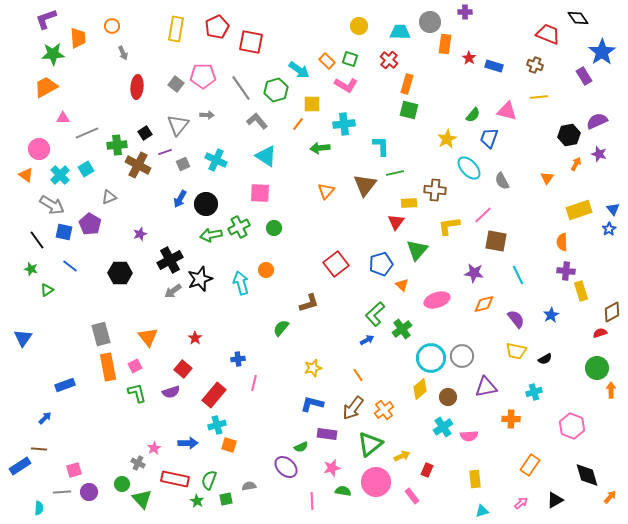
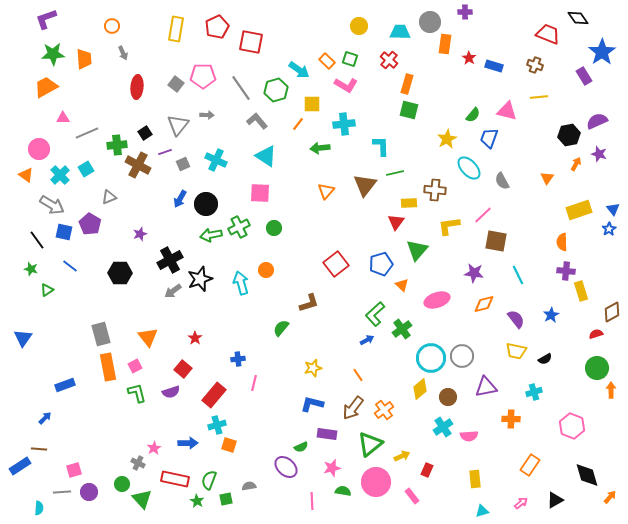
orange trapezoid at (78, 38): moved 6 px right, 21 px down
red semicircle at (600, 333): moved 4 px left, 1 px down
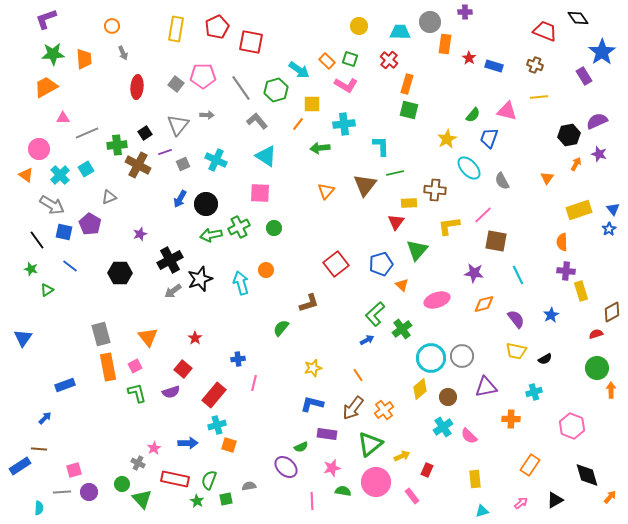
red trapezoid at (548, 34): moved 3 px left, 3 px up
pink semicircle at (469, 436): rotated 48 degrees clockwise
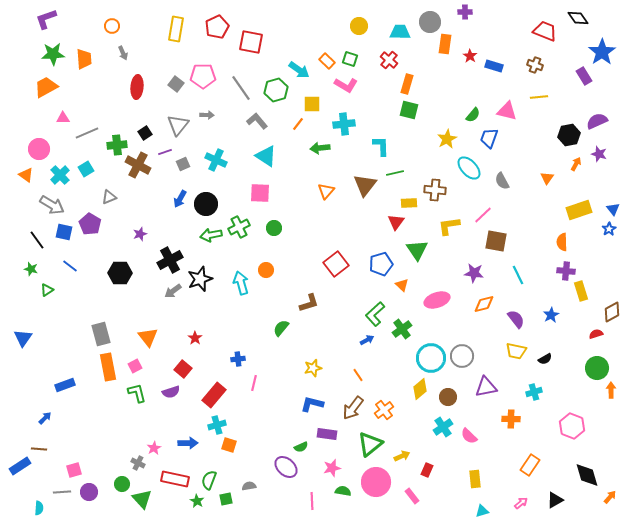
red star at (469, 58): moved 1 px right, 2 px up
green triangle at (417, 250): rotated 15 degrees counterclockwise
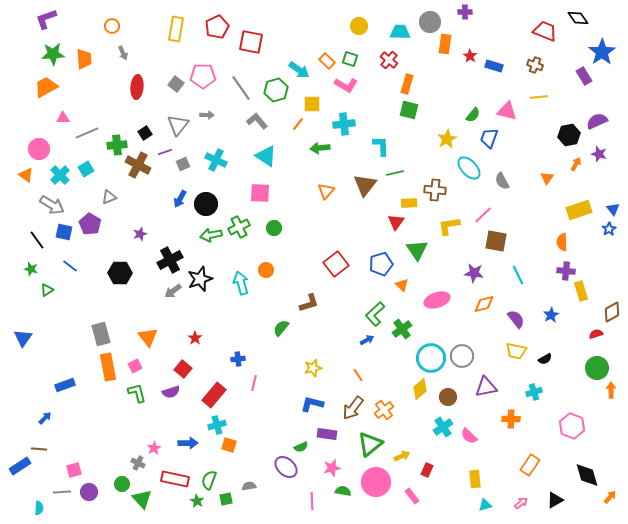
cyan triangle at (482, 511): moved 3 px right, 6 px up
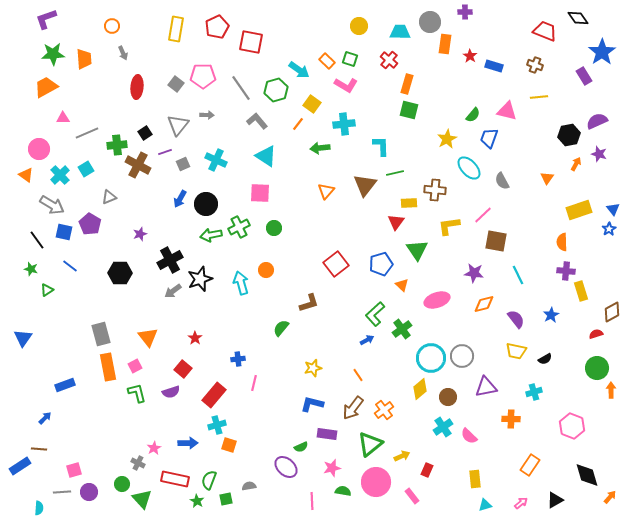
yellow square at (312, 104): rotated 36 degrees clockwise
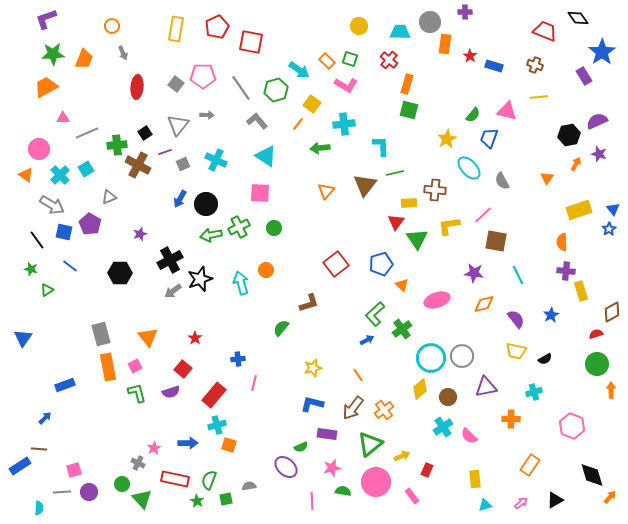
orange trapezoid at (84, 59): rotated 25 degrees clockwise
green triangle at (417, 250): moved 11 px up
green circle at (597, 368): moved 4 px up
black diamond at (587, 475): moved 5 px right
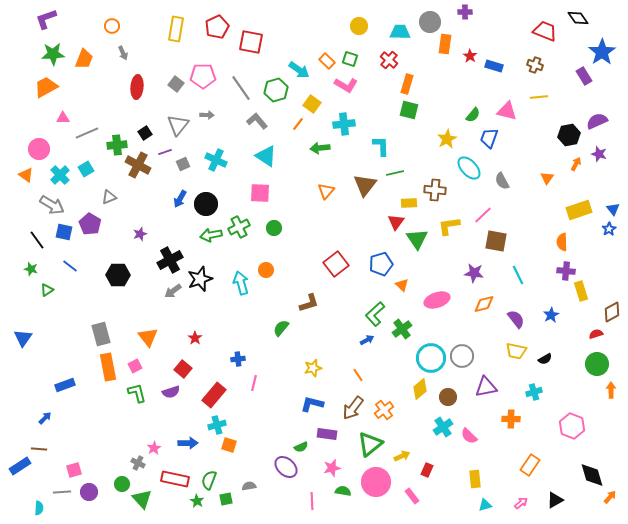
black hexagon at (120, 273): moved 2 px left, 2 px down
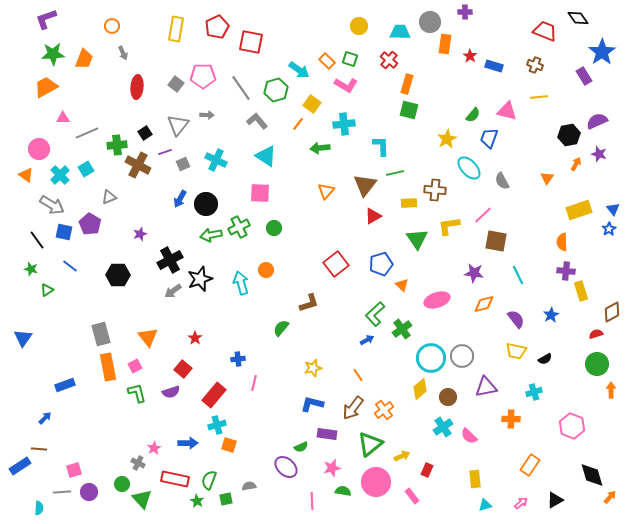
red triangle at (396, 222): moved 23 px left, 6 px up; rotated 24 degrees clockwise
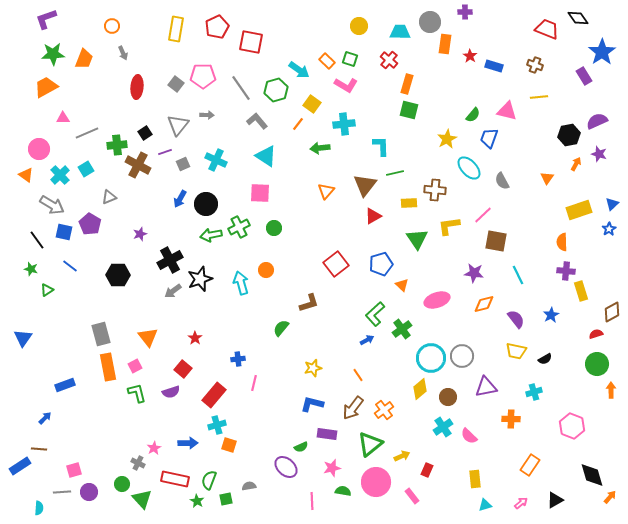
red trapezoid at (545, 31): moved 2 px right, 2 px up
blue triangle at (613, 209): moved 1 px left, 5 px up; rotated 24 degrees clockwise
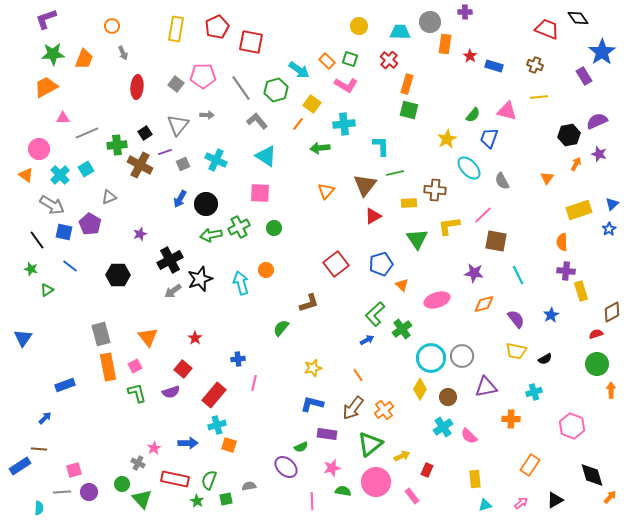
brown cross at (138, 165): moved 2 px right
yellow diamond at (420, 389): rotated 20 degrees counterclockwise
